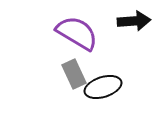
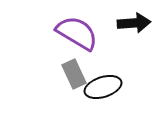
black arrow: moved 2 px down
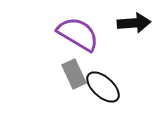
purple semicircle: moved 1 px right, 1 px down
black ellipse: rotated 60 degrees clockwise
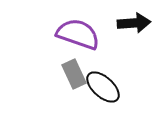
purple semicircle: rotated 12 degrees counterclockwise
